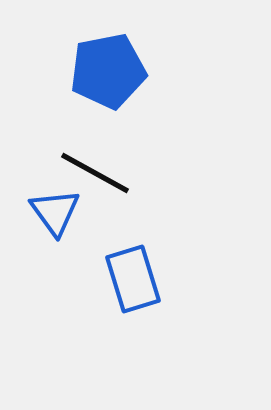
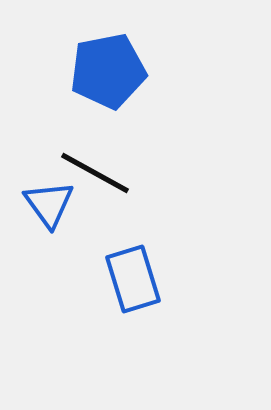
blue triangle: moved 6 px left, 8 px up
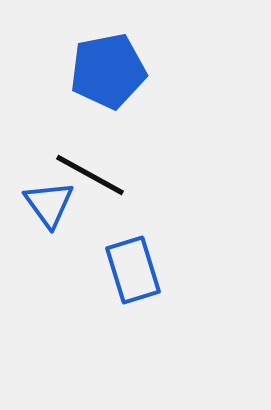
black line: moved 5 px left, 2 px down
blue rectangle: moved 9 px up
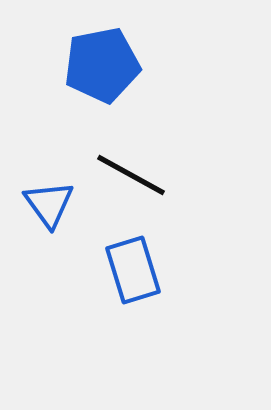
blue pentagon: moved 6 px left, 6 px up
black line: moved 41 px right
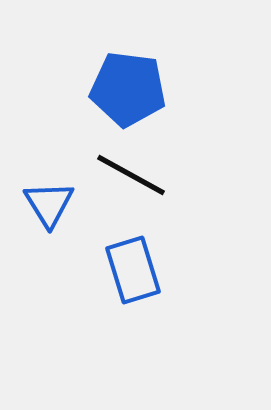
blue pentagon: moved 26 px right, 24 px down; rotated 18 degrees clockwise
blue triangle: rotated 4 degrees clockwise
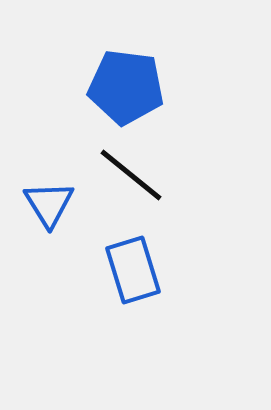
blue pentagon: moved 2 px left, 2 px up
black line: rotated 10 degrees clockwise
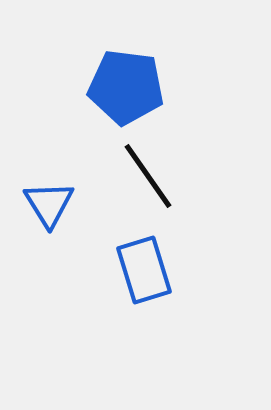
black line: moved 17 px right, 1 px down; rotated 16 degrees clockwise
blue rectangle: moved 11 px right
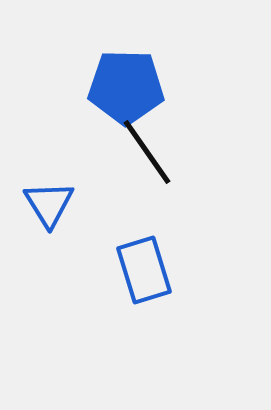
blue pentagon: rotated 6 degrees counterclockwise
black line: moved 1 px left, 24 px up
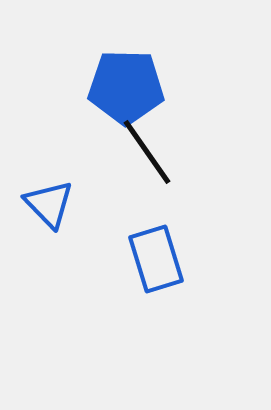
blue triangle: rotated 12 degrees counterclockwise
blue rectangle: moved 12 px right, 11 px up
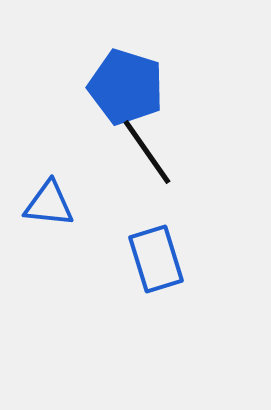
blue pentagon: rotated 16 degrees clockwise
blue triangle: rotated 40 degrees counterclockwise
